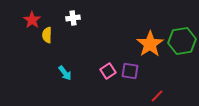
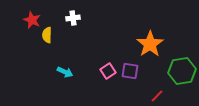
red star: rotated 12 degrees counterclockwise
green hexagon: moved 30 px down
cyan arrow: moved 1 px up; rotated 28 degrees counterclockwise
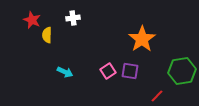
orange star: moved 8 px left, 5 px up
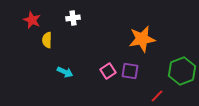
yellow semicircle: moved 5 px down
orange star: rotated 24 degrees clockwise
green hexagon: rotated 12 degrees counterclockwise
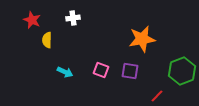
pink square: moved 7 px left, 1 px up; rotated 35 degrees counterclockwise
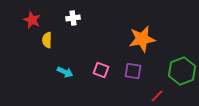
purple square: moved 3 px right
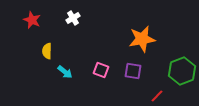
white cross: rotated 24 degrees counterclockwise
yellow semicircle: moved 11 px down
cyan arrow: rotated 14 degrees clockwise
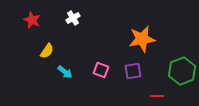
yellow semicircle: rotated 147 degrees counterclockwise
purple square: rotated 18 degrees counterclockwise
red line: rotated 48 degrees clockwise
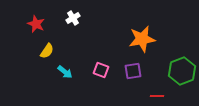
red star: moved 4 px right, 4 px down
